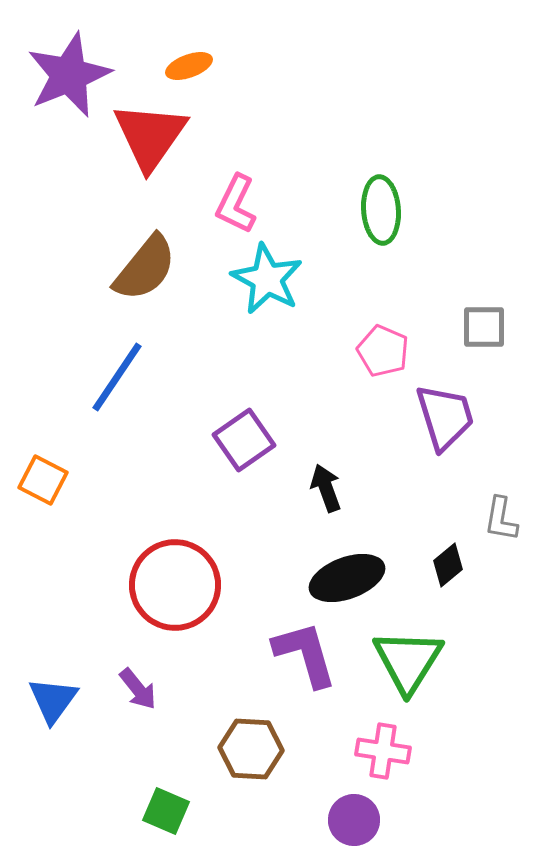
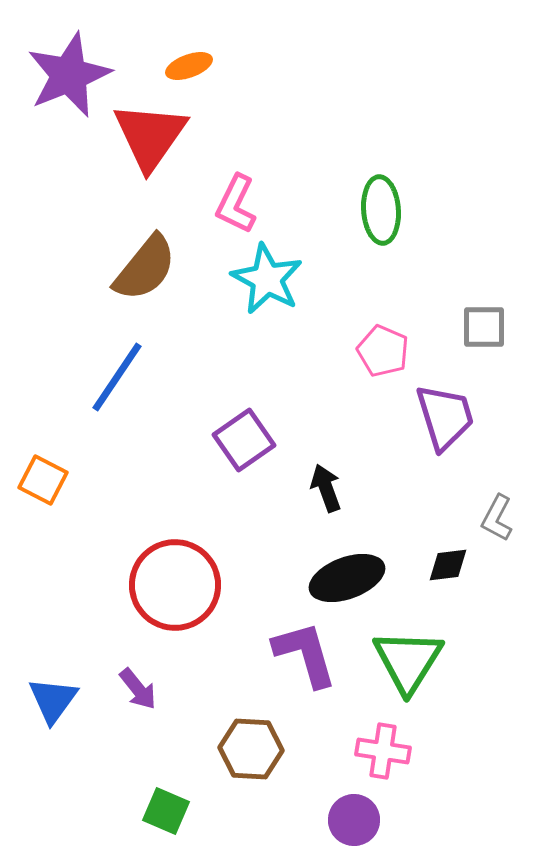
gray L-shape: moved 4 px left, 1 px up; rotated 18 degrees clockwise
black diamond: rotated 33 degrees clockwise
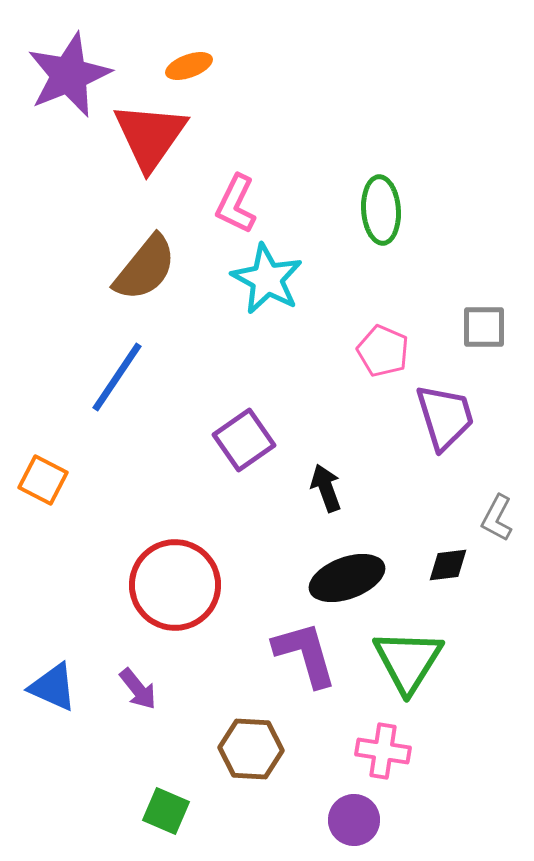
blue triangle: moved 13 px up; rotated 42 degrees counterclockwise
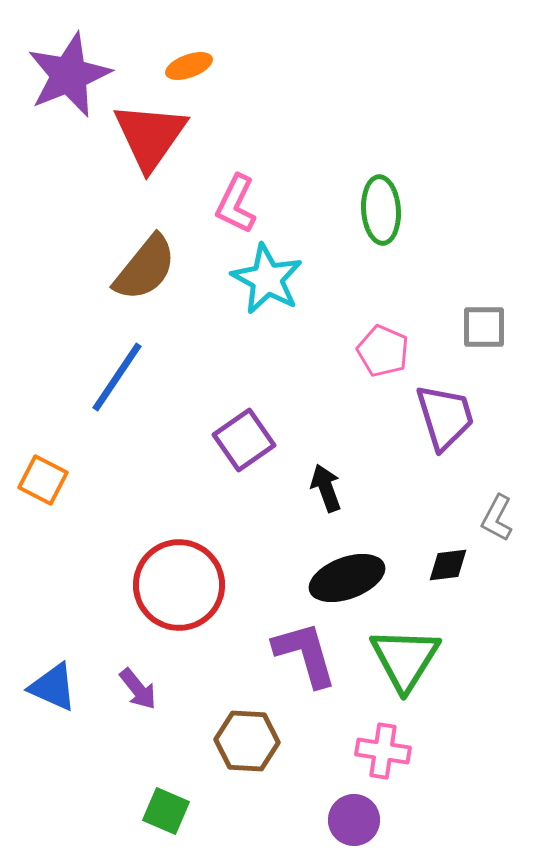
red circle: moved 4 px right
green triangle: moved 3 px left, 2 px up
brown hexagon: moved 4 px left, 8 px up
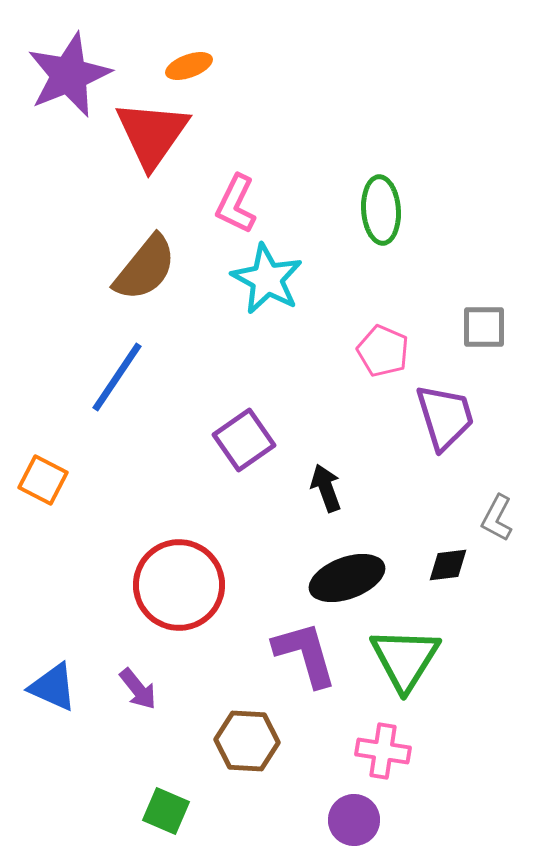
red triangle: moved 2 px right, 2 px up
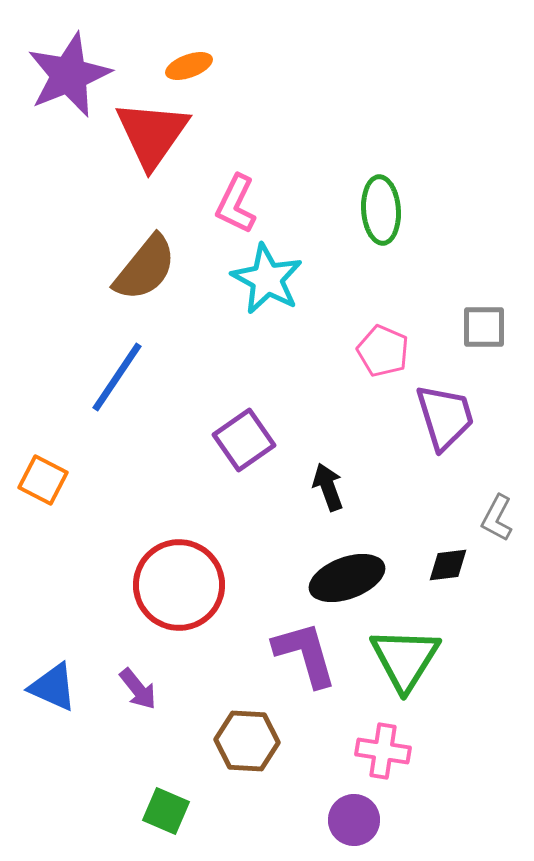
black arrow: moved 2 px right, 1 px up
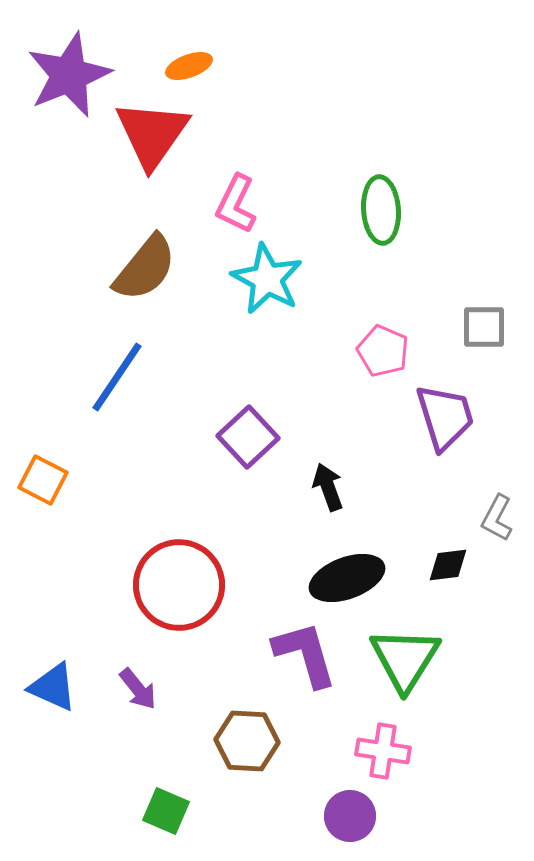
purple square: moved 4 px right, 3 px up; rotated 8 degrees counterclockwise
purple circle: moved 4 px left, 4 px up
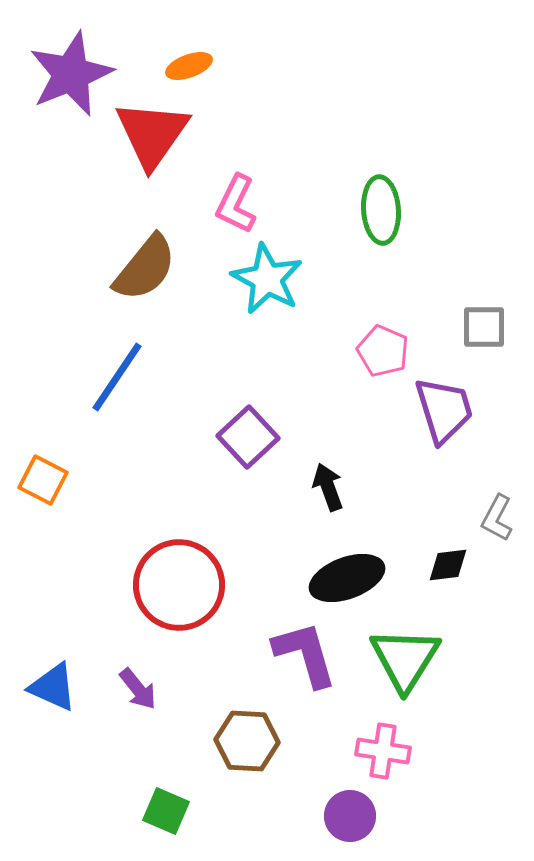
purple star: moved 2 px right, 1 px up
purple trapezoid: moved 1 px left, 7 px up
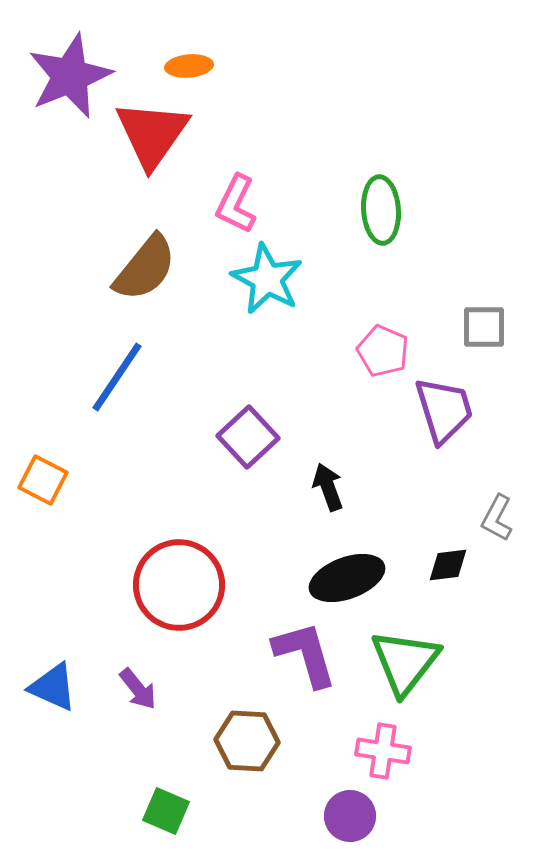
orange ellipse: rotated 15 degrees clockwise
purple star: moved 1 px left, 2 px down
green triangle: moved 3 px down; rotated 6 degrees clockwise
